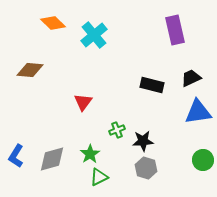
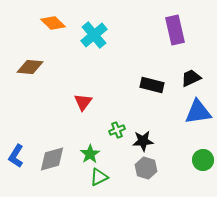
brown diamond: moved 3 px up
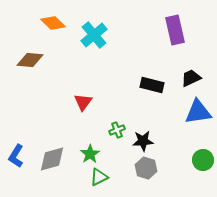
brown diamond: moved 7 px up
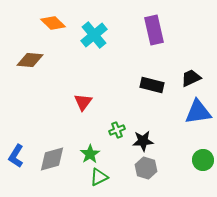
purple rectangle: moved 21 px left
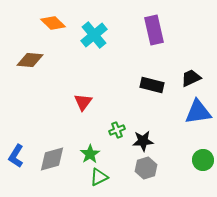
gray hexagon: rotated 25 degrees clockwise
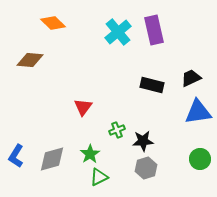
cyan cross: moved 24 px right, 3 px up
red triangle: moved 5 px down
green circle: moved 3 px left, 1 px up
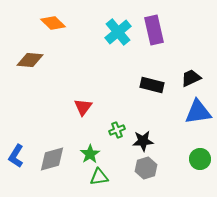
green triangle: rotated 18 degrees clockwise
